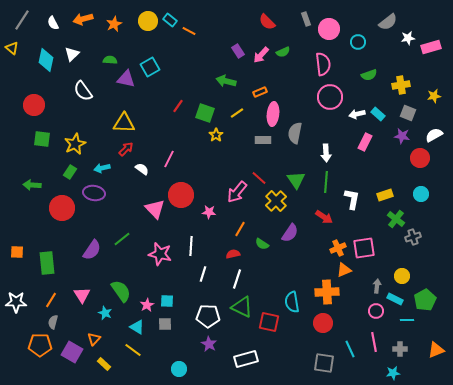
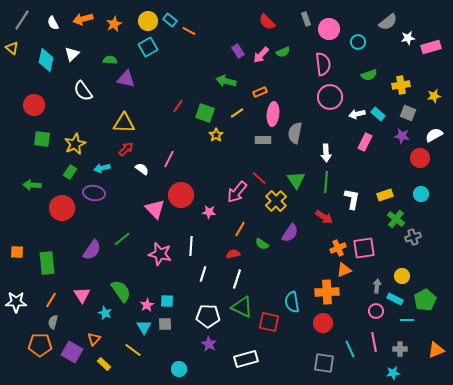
cyan square at (150, 67): moved 2 px left, 20 px up
cyan triangle at (137, 327): moved 7 px right; rotated 28 degrees clockwise
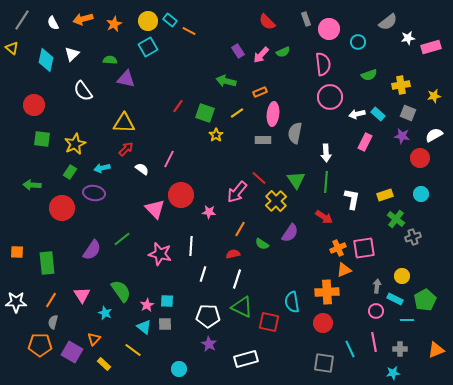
cyan triangle at (144, 327): rotated 21 degrees counterclockwise
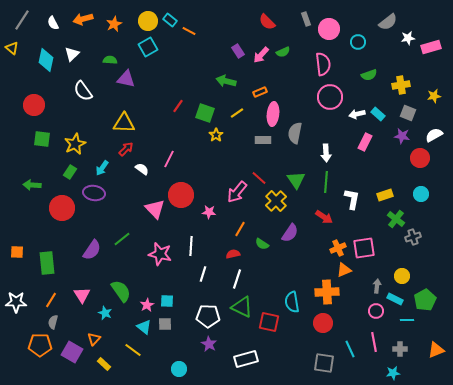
cyan arrow at (102, 168): rotated 42 degrees counterclockwise
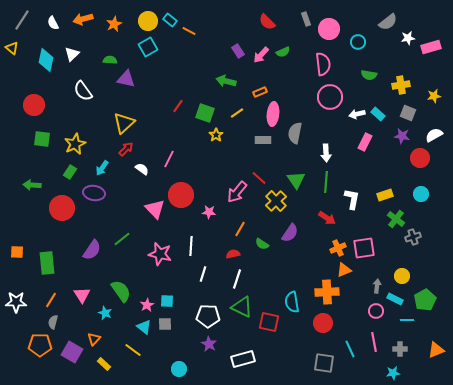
green semicircle at (369, 75): rotated 28 degrees clockwise
yellow triangle at (124, 123): rotated 45 degrees counterclockwise
red arrow at (324, 217): moved 3 px right, 1 px down
white rectangle at (246, 359): moved 3 px left
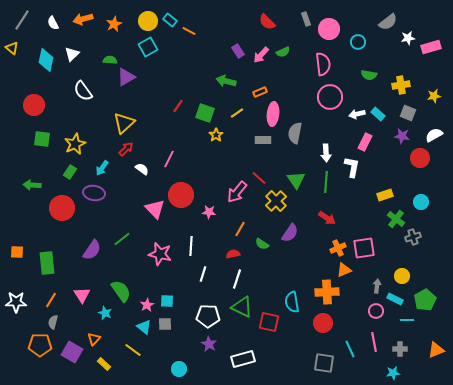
purple triangle at (126, 79): moved 2 px up; rotated 42 degrees counterclockwise
cyan circle at (421, 194): moved 8 px down
white L-shape at (352, 199): moved 32 px up
